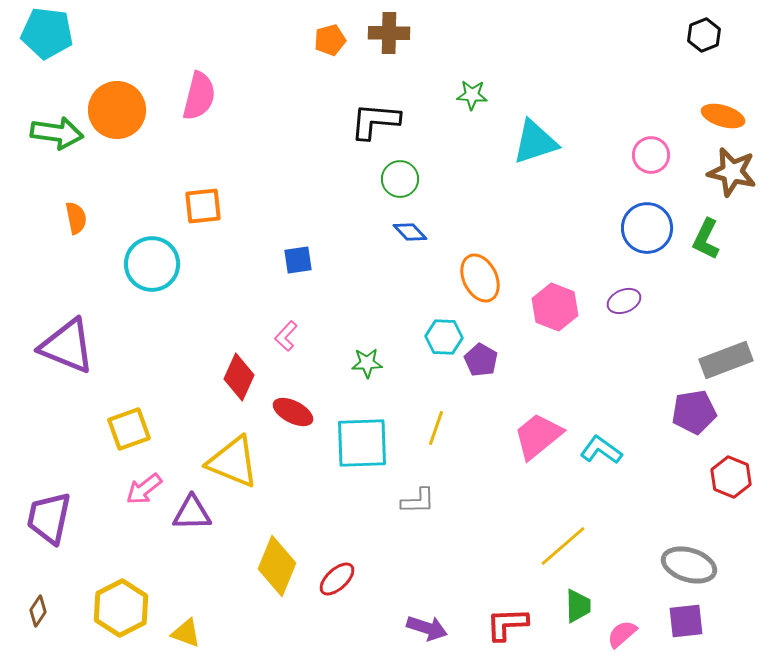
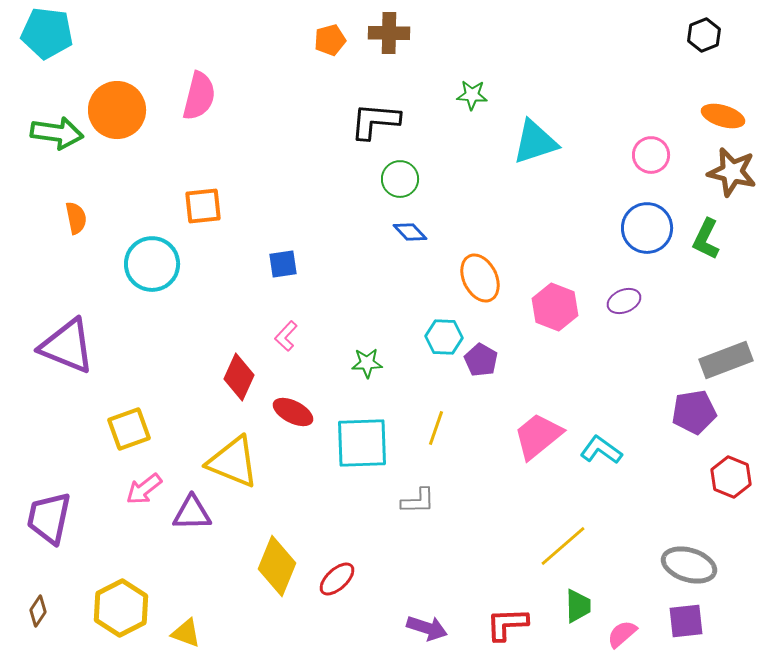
blue square at (298, 260): moved 15 px left, 4 px down
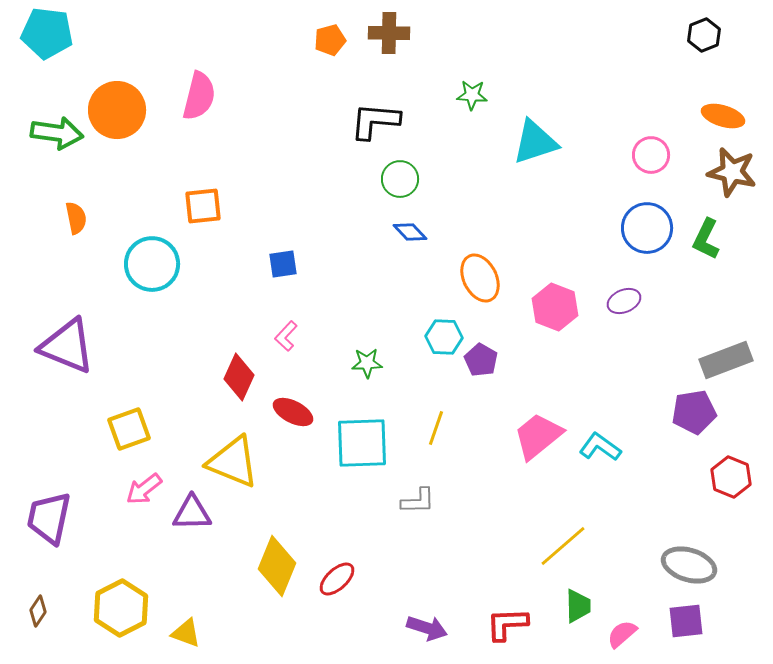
cyan L-shape at (601, 450): moved 1 px left, 3 px up
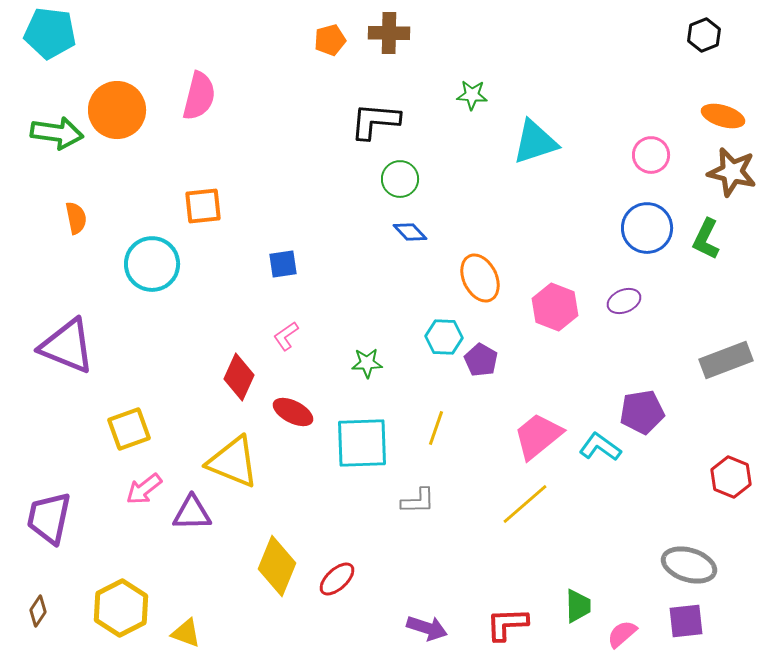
cyan pentagon at (47, 33): moved 3 px right
pink L-shape at (286, 336): rotated 12 degrees clockwise
purple pentagon at (694, 412): moved 52 px left
yellow line at (563, 546): moved 38 px left, 42 px up
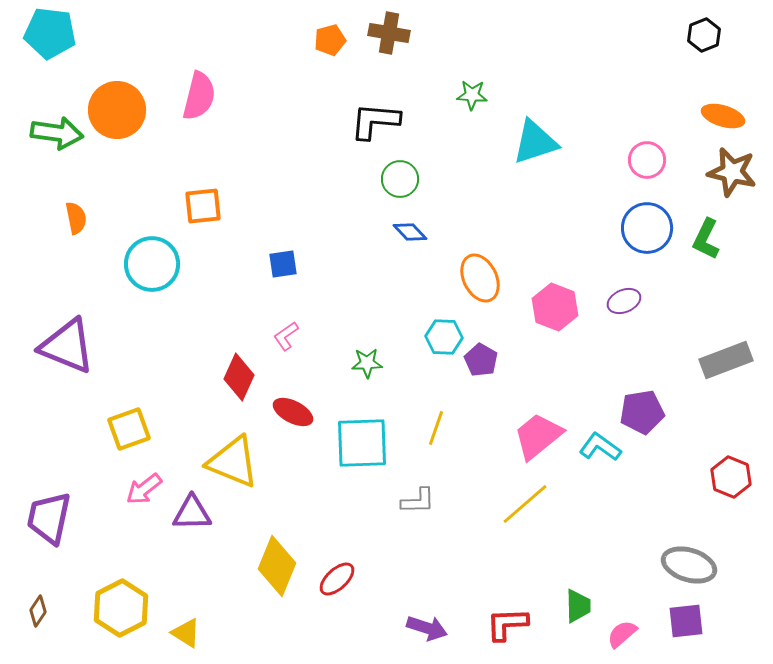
brown cross at (389, 33): rotated 9 degrees clockwise
pink circle at (651, 155): moved 4 px left, 5 px down
yellow triangle at (186, 633): rotated 12 degrees clockwise
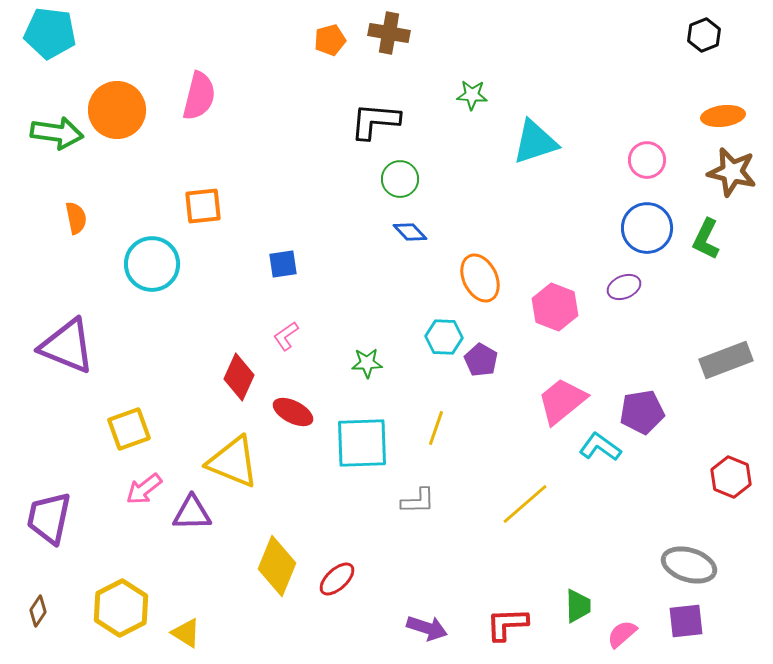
orange ellipse at (723, 116): rotated 24 degrees counterclockwise
purple ellipse at (624, 301): moved 14 px up
pink trapezoid at (538, 436): moved 24 px right, 35 px up
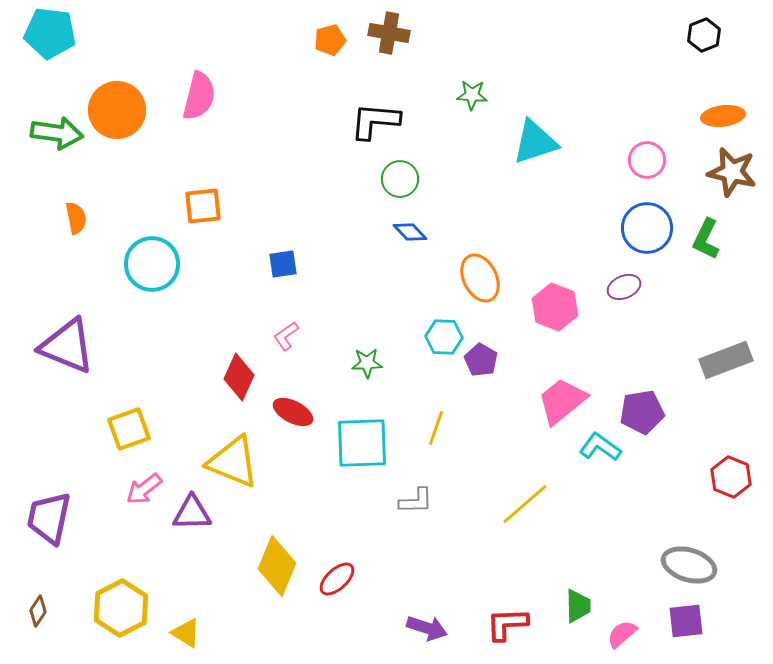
gray L-shape at (418, 501): moved 2 px left
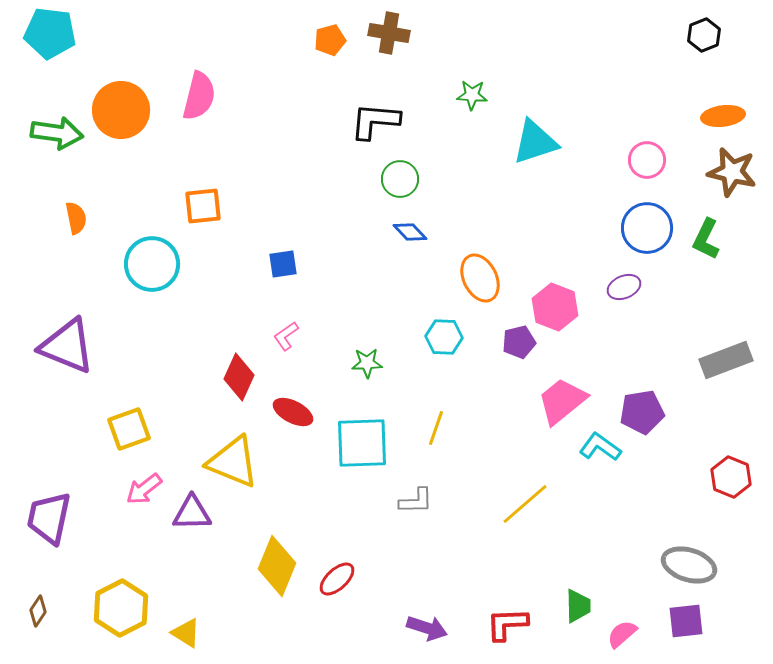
orange circle at (117, 110): moved 4 px right
purple pentagon at (481, 360): moved 38 px right, 18 px up; rotated 28 degrees clockwise
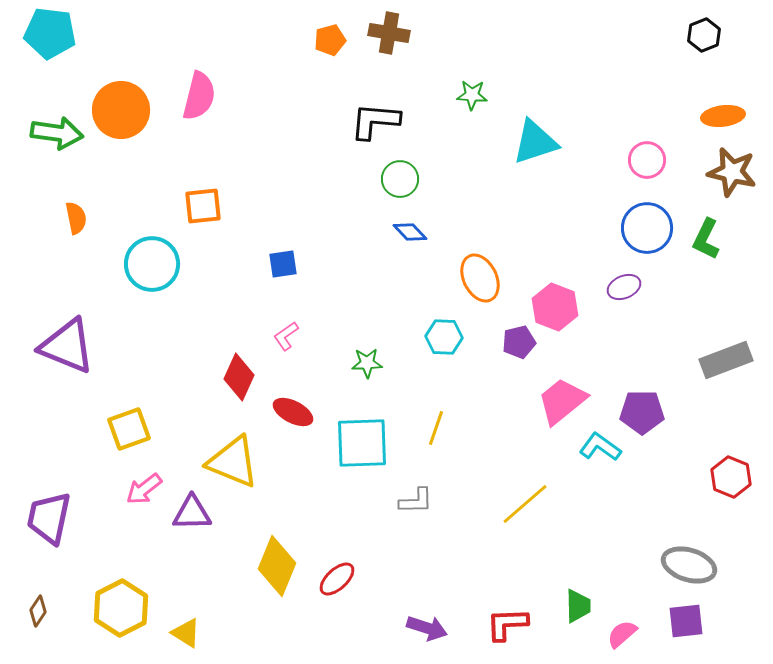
purple pentagon at (642, 412): rotated 9 degrees clockwise
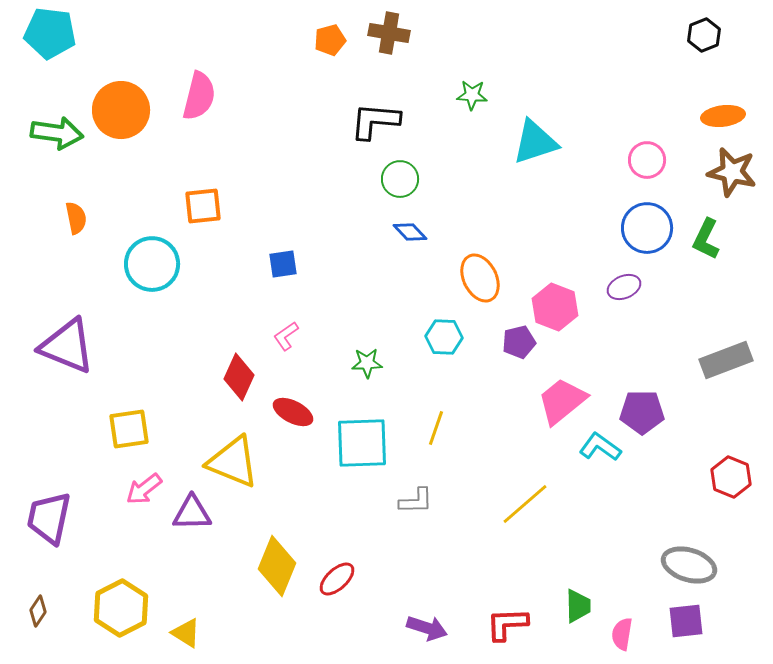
yellow square at (129, 429): rotated 12 degrees clockwise
pink semicircle at (622, 634): rotated 40 degrees counterclockwise
